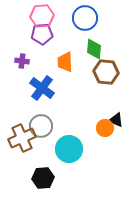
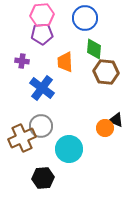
pink hexagon: moved 1 px up
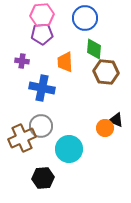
blue cross: rotated 25 degrees counterclockwise
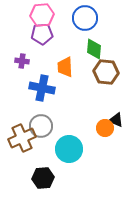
orange trapezoid: moved 5 px down
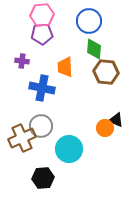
blue circle: moved 4 px right, 3 px down
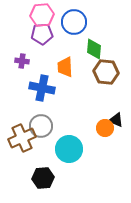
blue circle: moved 15 px left, 1 px down
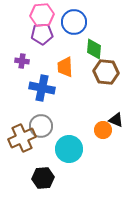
orange circle: moved 2 px left, 2 px down
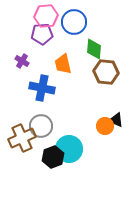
pink hexagon: moved 4 px right, 1 px down
purple cross: rotated 24 degrees clockwise
orange trapezoid: moved 2 px left, 3 px up; rotated 10 degrees counterclockwise
orange circle: moved 2 px right, 4 px up
black hexagon: moved 10 px right, 21 px up; rotated 15 degrees counterclockwise
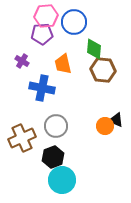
brown hexagon: moved 3 px left, 2 px up
gray circle: moved 15 px right
cyan circle: moved 7 px left, 31 px down
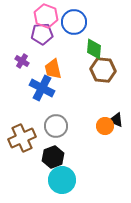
pink hexagon: rotated 25 degrees clockwise
orange trapezoid: moved 10 px left, 5 px down
blue cross: rotated 15 degrees clockwise
